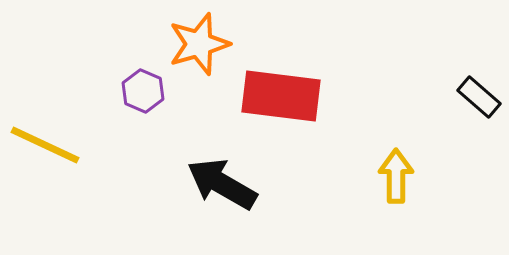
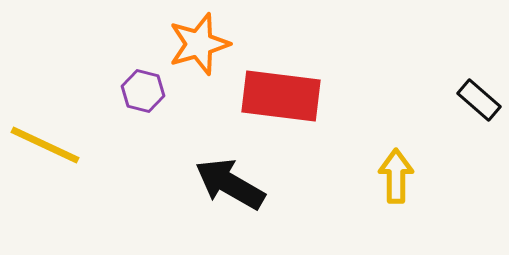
purple hexagon: rotated 9 degrees counterclockwise
black rectangle: moved 3 px down
black arrow: moved 8 px right
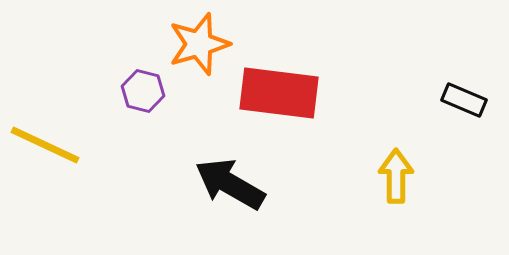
red rectangle: moved 2 px left, 3 px up
black rectangle: moved 15 px left; rotated 18 degrees counterclockwise
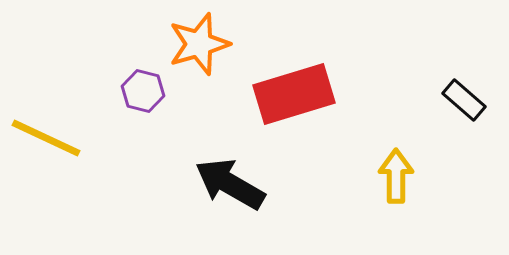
red rectangle: moved 15 px right, 1 px down; rotated 24 degrees counterclockwise
black rectangle: rotated 18 degrees clockwise
yellow line: moved 1 px right, 7 px up
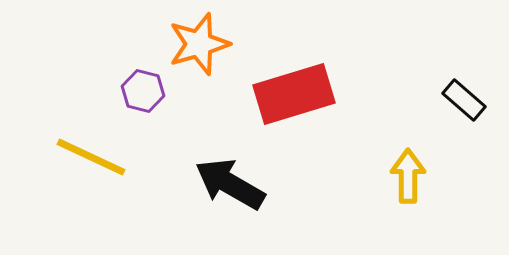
yellow line: moved 45 px right, 19 px down
yellow arrow: moved 12 px right
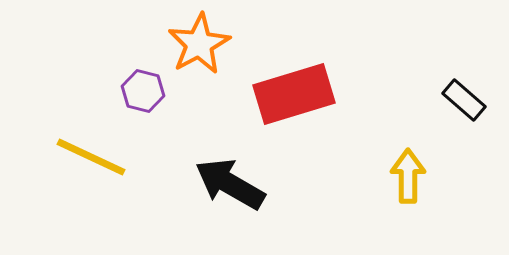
orange star: rotated 12 degrees counterclockwise
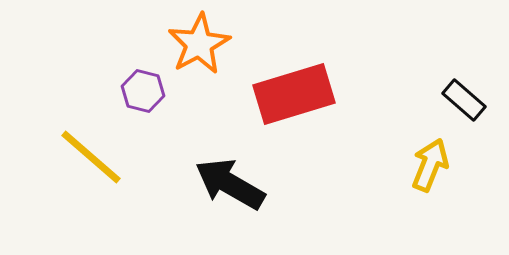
yellow line: rotated 16 degrees clockwise
yellow arrow: moved 22 px right, 11 px up; rotated 22 degrees clockwise
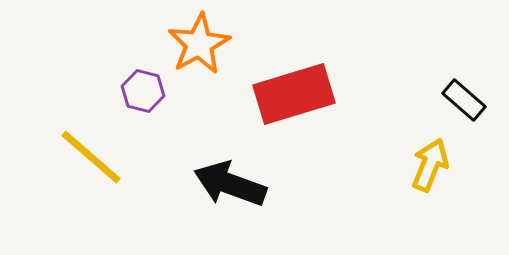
black arrow: rotated 10 degrees counterclockwise
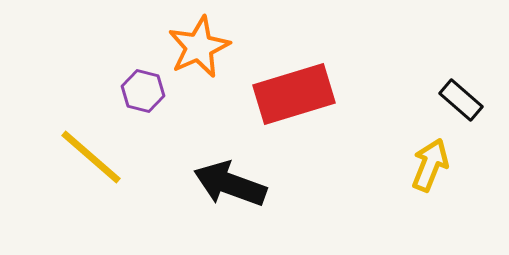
orange star: moved 3 px down; rotated 4 degrees clockwise
black rectangle: moved 3 px left
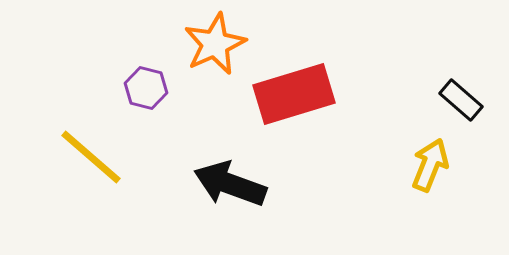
orange star: moved 16 px right, 3 px up
purple hexagon: moved 3 px right, 3 px up
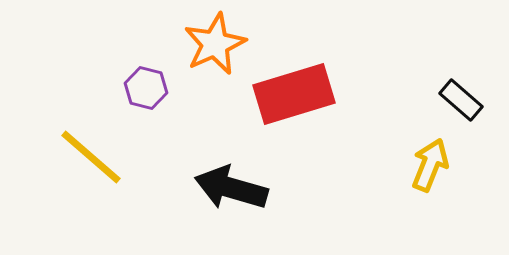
black arrow: moved 1 px right, 4 px down; rotated 4 degrees counterclockwise
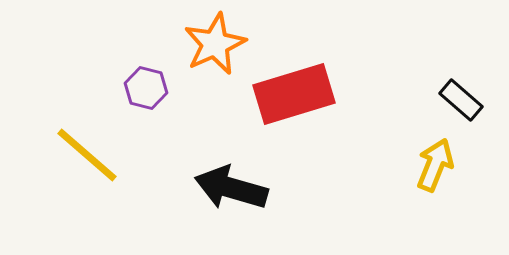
yellow line: moved 4 px left, 2 px up
yellow arrow: moved 5 px right
